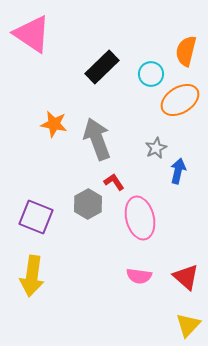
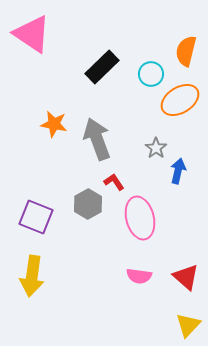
gray star: rotated 10 degrees counterclockwise
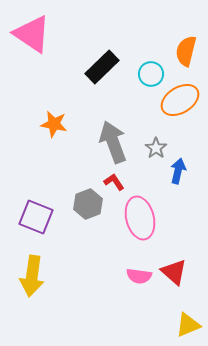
gray arrow: moved 16 px right, 3 px down
gray hexagon: rotated 8 degrees clockwise
red triangle: moved 12 px left, 5 px up
yellow triangle: rotated 24 degrees clockwise
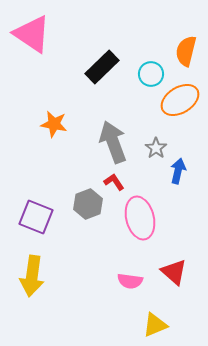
pink semicircle: moved 9 px left, 5 px down
yellow triangle: moved 33 px left
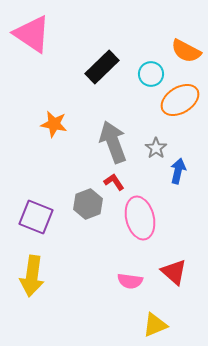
orange semicircle: rotated 76 degrees counterclockwise
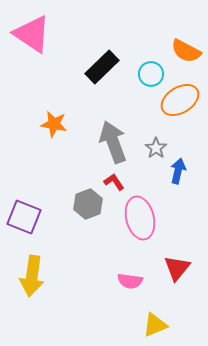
purple square: moved 12 px left
red triangle: moved 3 px right, 4 px up; rotated 28 degrees clockwise
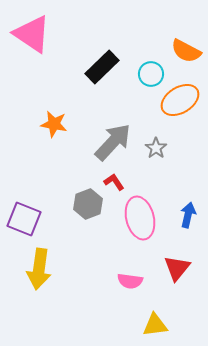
gray arrow: rotated 63 degrees clockwise
blue arrow: moved 10 px right, 44 px down
purple square: moved 2 px down
yellow arrow: moved 7 px right, 7 px up
yellow triangle: rotated 16 degrees clockwise
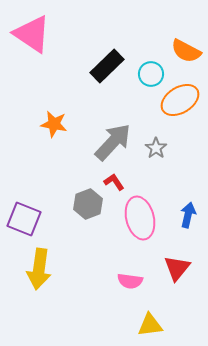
black rectangle: moved 5 px right, 1 px up
yellow triangle: moved 5 px left
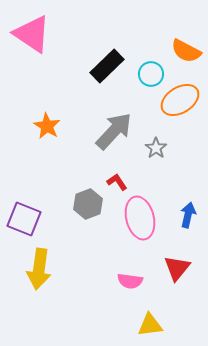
orange star: moved 7 px left, 2 px down; rotated 20 degrees clockwise
gray arrow: moved 1 px right, 11 px up
red L-shape: moved 3 px right
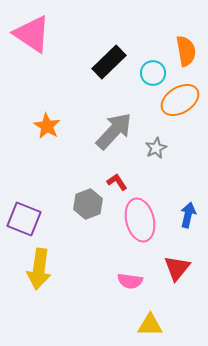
orange semicircle: rotated 128 degrees counterclockwise
black rectangle: moved 2 px right, 4 px up
cyan circle: moved 2 px right, 1 px up
gray star: rotated 10 degrees clockwise
pink ellipse: moved 2 px down
yellow triangle: rotated 8 degrees clockwise
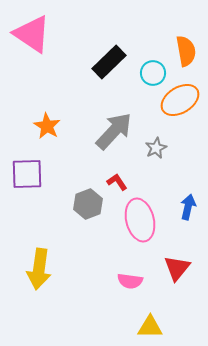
blue arrow: moved 8 px up
purple square: moved 3 px right, 45 px up; rotated 24 degrees counterclockwise
yellow triangle: moved 2 px down
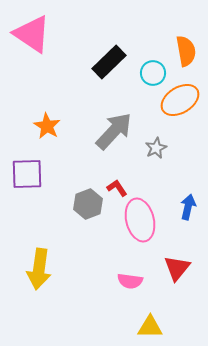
red L-shape: moved 6 px down
